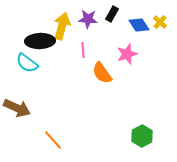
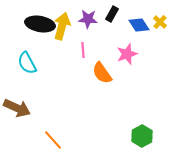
black ellipse: moved 17 px up; rotated 12 degrees clockwise
cyan semicircle: rotated 25 degrees clockwise
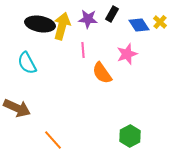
green hexagon: moved 12 px left
